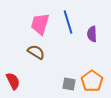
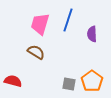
blue line: moved 2 px up; rotated 35 degrees clockwise
red semicircle: rotated 48 degrees counterclockwise
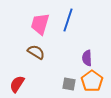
purple semicircle: moved 5 px left, 24 px down
red semicircle: moved 4 px right, 3 px down; rotated 72 degrees counterclockwise
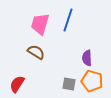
orange pentagon: rotated 20 degrees counterclockwise
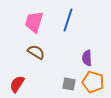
pink trapezoid: moved 6 px left, 2 px up
orange pentagon: moved 1 px right, 1 px down
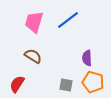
blue line: rotated 35 degrees clockwise
brown semicircle: moved 3 px left, 4 px down
gray square: moved 3 px left, 1 px down
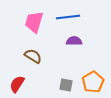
blue line: moved 3 px up; rotated 30 degrees clockwise
purple semicircle: moved 13 px left, 17 px up; rotated 91 degrees clockwise
orange pentagon: rotated 25 degrees clockwise
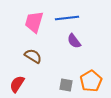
blue line: moved 1 px left, 1 px down
purple semicircle: rotated 126 degrees counterclockwise
orange pentagon: moved 2 px left, 1 px up
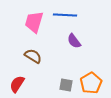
blue line: moved 2 px left, 3 px up; rotated 10 degrees clockwise
orange pentagon: moved 2 px down
